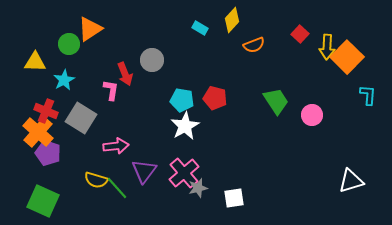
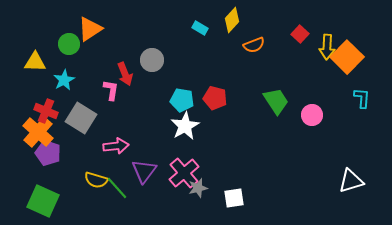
cyan L-shape: moved 6 px left, 3 px down
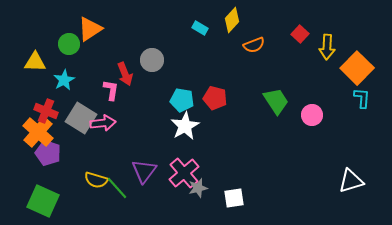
orange square: moved 10 px right, 11 px down
pink arrow: moved 13 px left, 23 px up
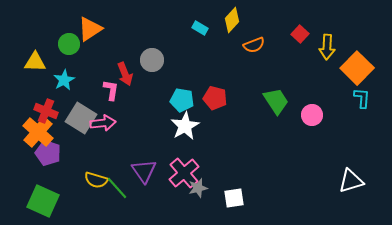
purple triangle: rotated 12 degrees counterclockwise
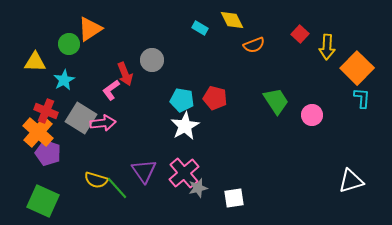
yellow diamond: rotated 70 degrees counterclockwise
pink L-shape: rotated 135 degrees counterclockwise
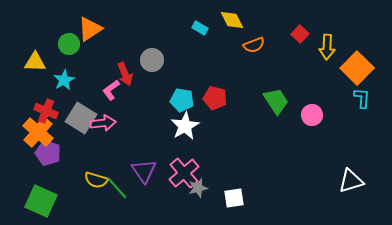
green square: moved 2 px left
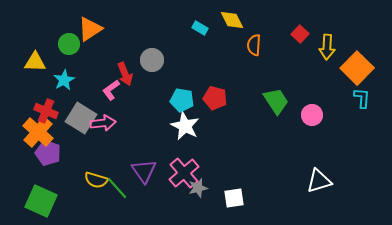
orange semicircle: rotated 115 degrees clockwise
white star: rotated 16 degrees counterclockwise
white triangle: moved 32 px left
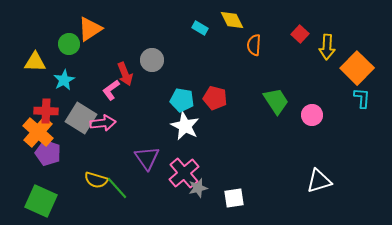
red cross: rotated 20 degrees counterclockwise
purple triangle: moved 3 px right, 13 px up
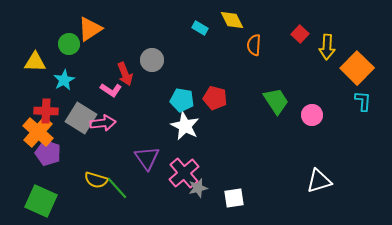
pink L-shape: rotated 110 degrees counterclockwise
cyan L-shape: moved 1 px right, 3 px down
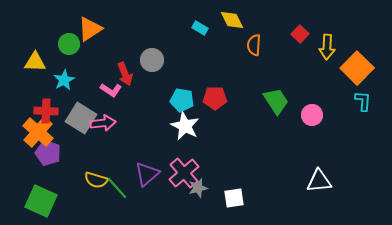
red pentagon: rotated 15 degrees counterclockwise
purple triangle: moved 16 px down; rotated 24 degrees clockwise
white triangle: rotated 12 degrees clockwise
